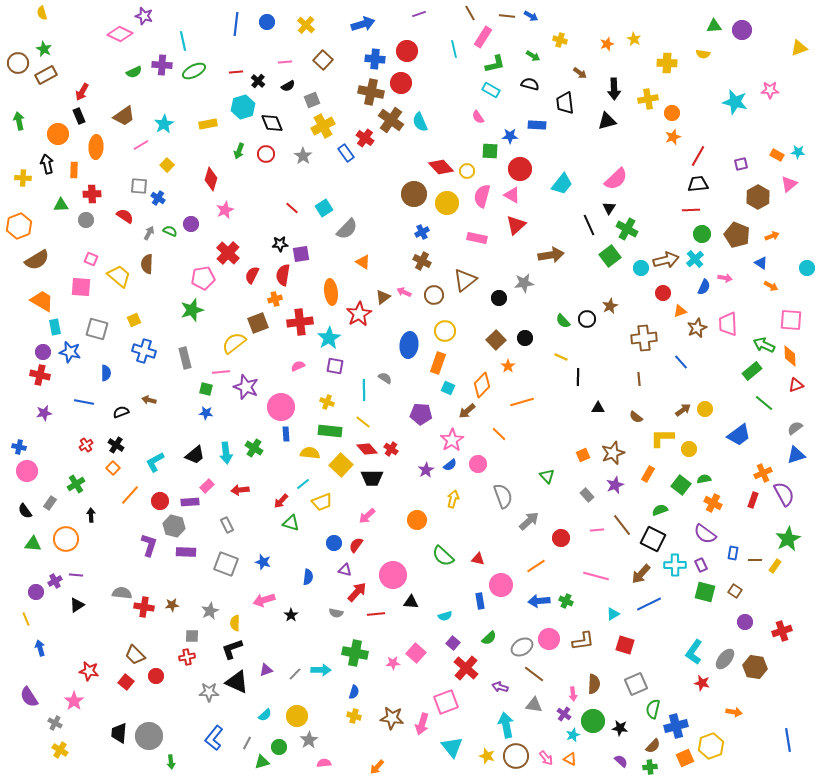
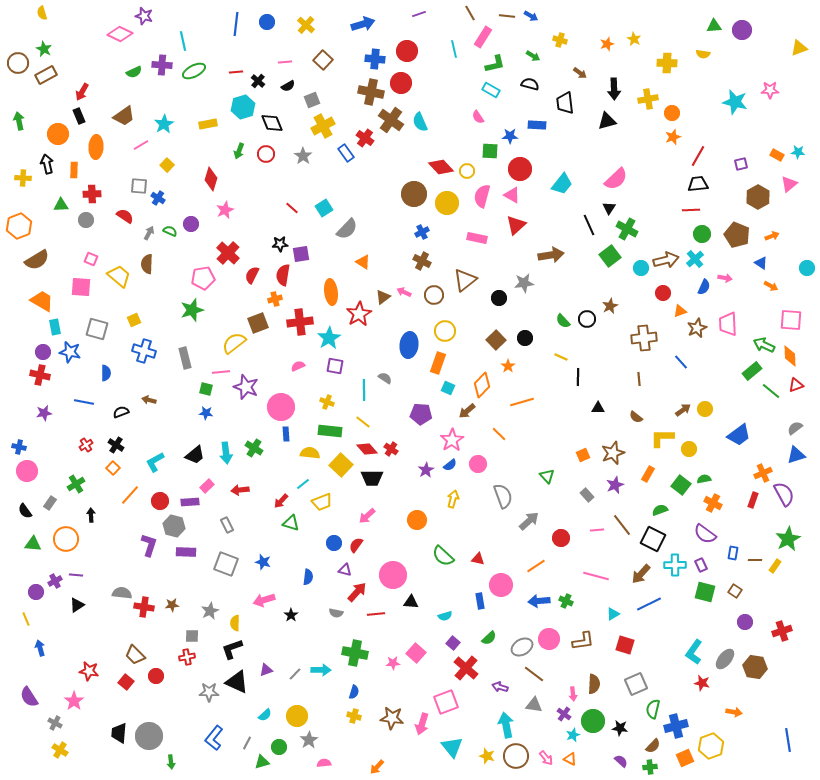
green line at (764, 403): moved 7 px right, 12 px up
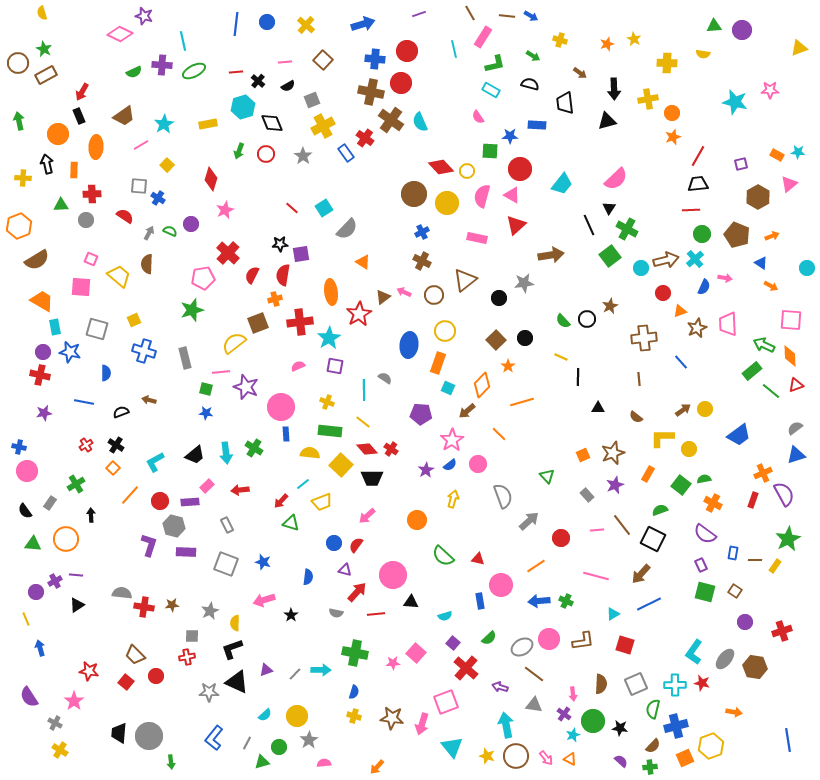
cyan cross at (675, 565): moved 120 px down
brown semicircle at (594, 684): moved 7 px right
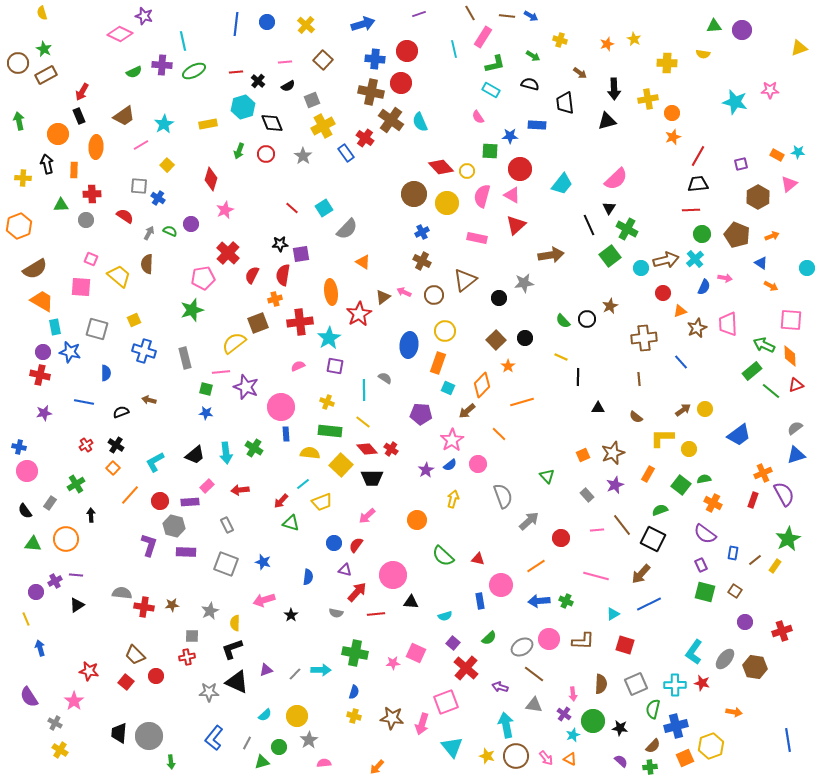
brown semicircle at (37, 260): moved 2 px left, 9 px down
brown line at (755, 560): rotated 40 degrees counterclockwise
brown L-shape at (583, 641): rotated 10 degrees clockwise
pink square at (416, 653): rotated 18 degrees counterclockwise
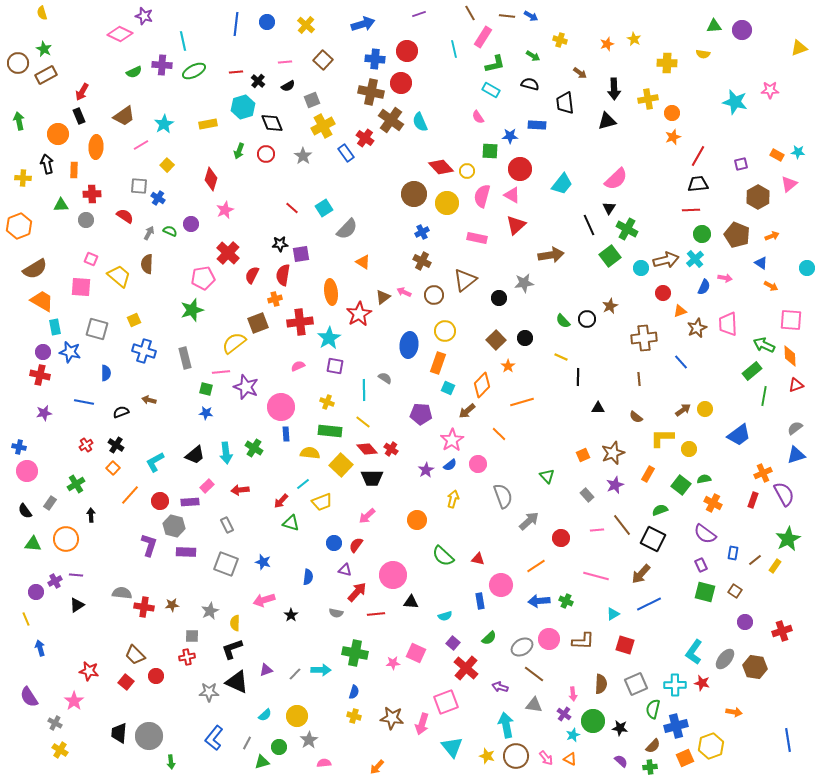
green line at (771, 391): moved 7 px left, 5 px down; rotated 60 degrees clockwise
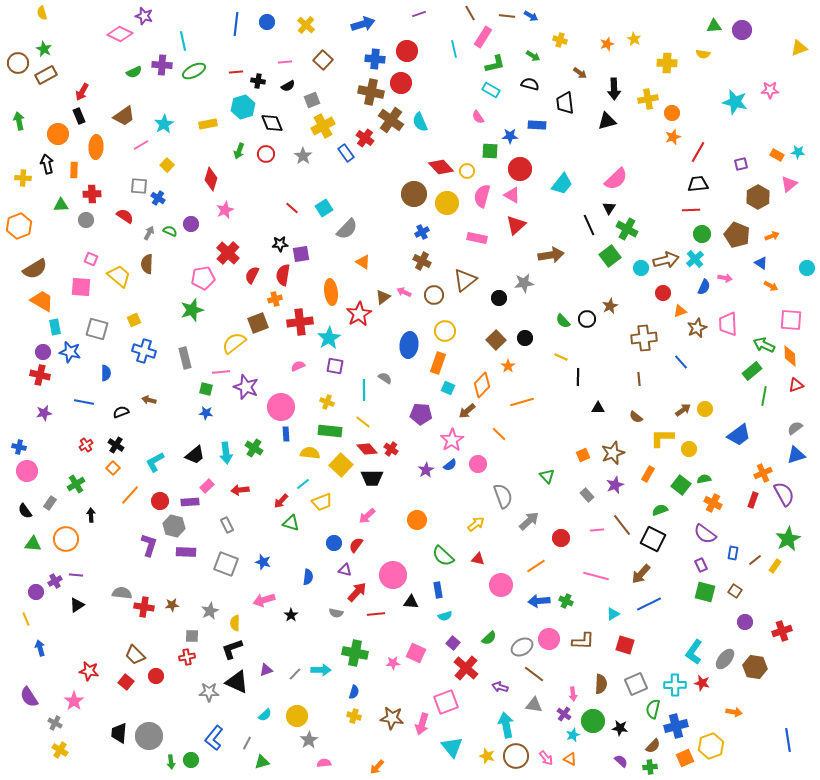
black cross at (258, 81): rotated 32 degrees counterclockwise
red line at (698, 156): moved 4 px up
yellow arrow at (453, 499): moved 23 px right, 25 px down; rotated 36 degrees clockwise
blue rectangle at (480, 601): moved 42 px left, 11 px up
green circle at (279, 747): moved 88 px left, 13 px down
